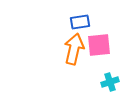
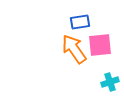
pink square: moved 1 px right
orange arrow: rotated 48 degrees counterclockwise
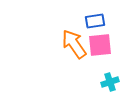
blue rectangle: moved 15 px right, 1 px up
orange arrow: moved 5 px up
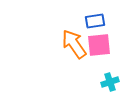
pink square: moved 1 px left
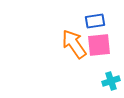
cyan cross: moved 1 px right, 1 px up
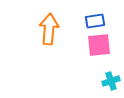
orange arrow: moved 25 px left, 15 px up; rotated 40 degrees clockwise
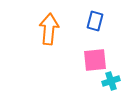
blue rectangle: rotated 66 degrees counterclockwise
pink square: moved 4 px left, 15 px down
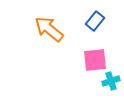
blue rectangle: rotated 24 degrees clockwise
orange arrow: rotated 56 degrees counterclockwise
